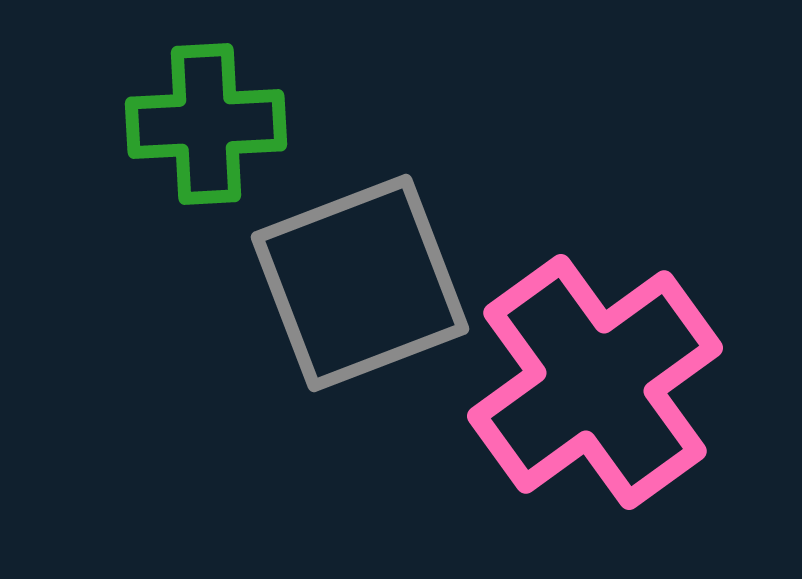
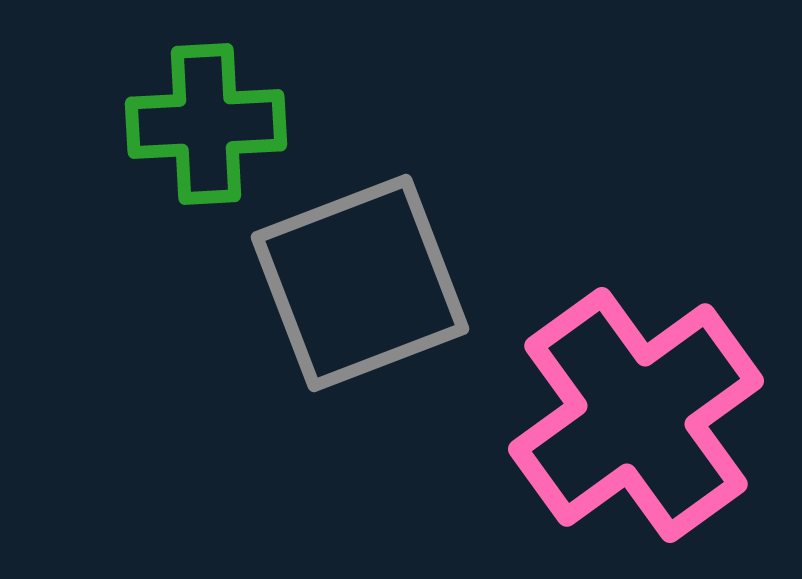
pink cross: moved 41 px right, 33 px down
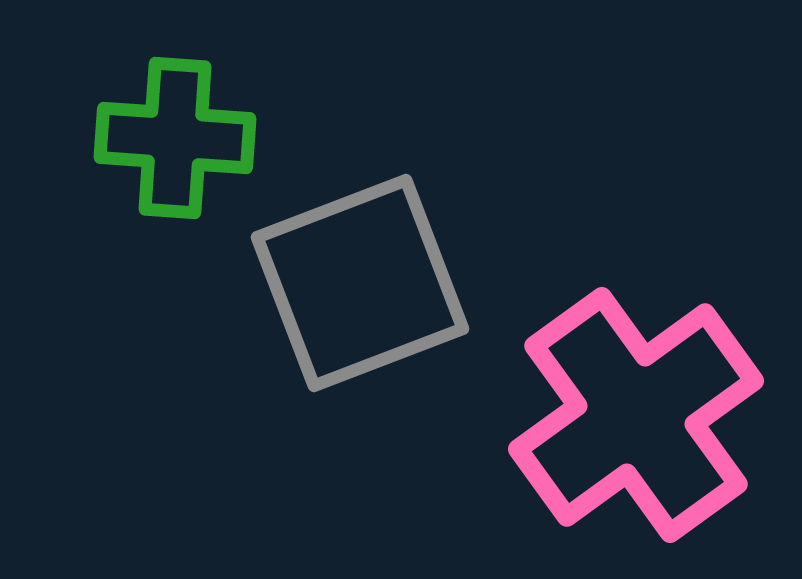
green cross: moved 31 px left, 14 px down; rotated 7 degrees clockwise
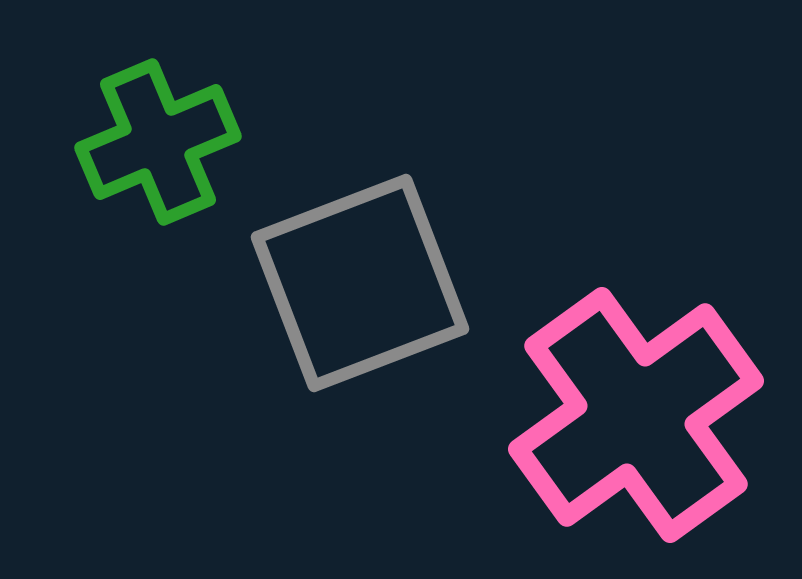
green cross: moved 17 px left, 4 px down; rotated 27 degrees counterclockwise
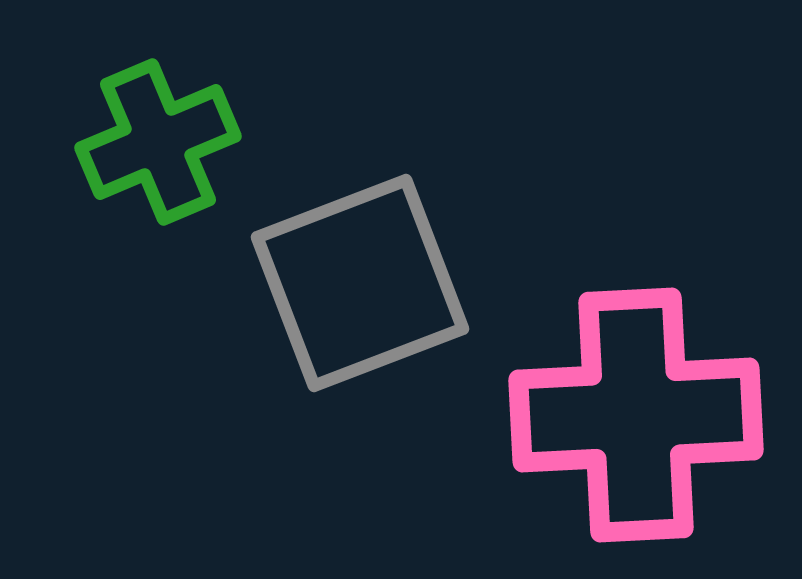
pink cross: rotated 33 degrees clockwise
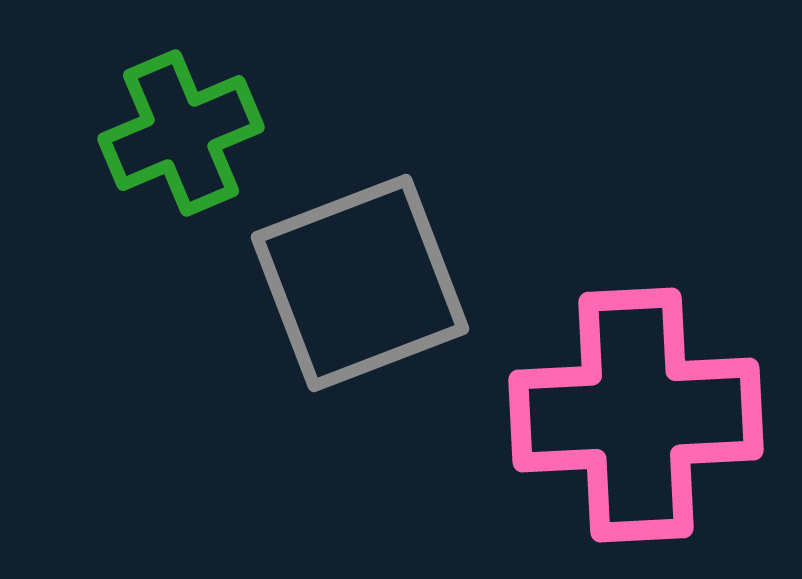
green cross: moved 23 px right, 9 px up
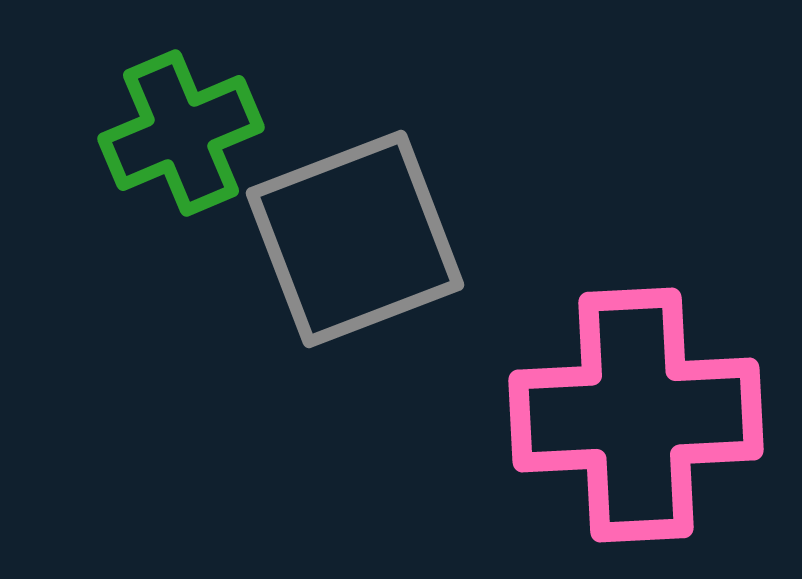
gray square: moved 5 px left, 44 px up
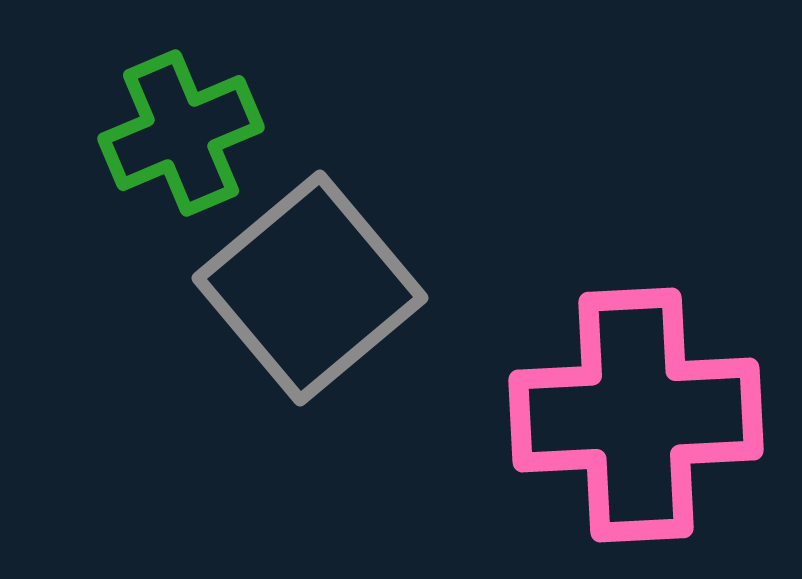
gray square: moved 45 px left, 49 px down; rotated 19 degrees counterclockwise
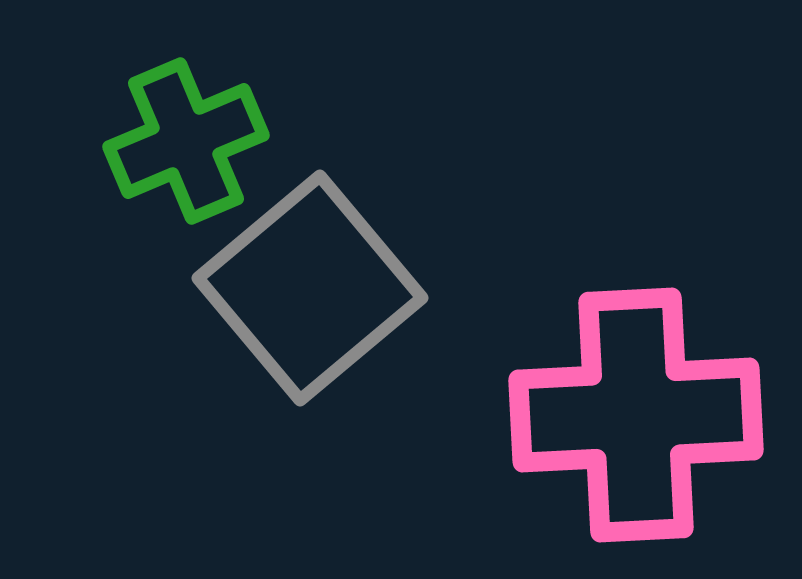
green cross: moved 5 px right, 8 px down
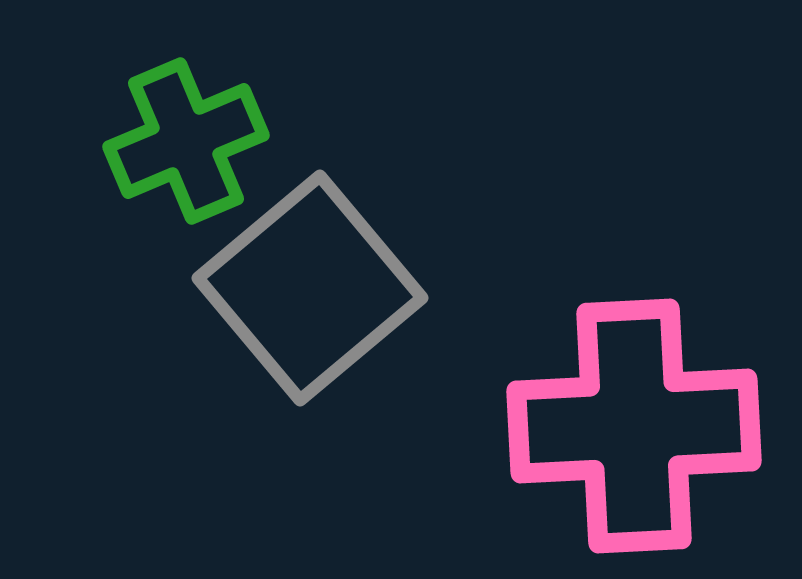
pink cross: moved 2 px left, 11 px down
